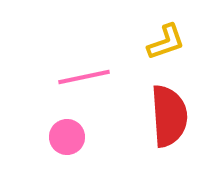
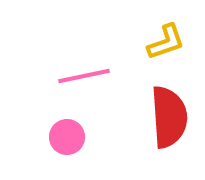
pink line: moved 1 px up
red semicircle: moved 1 px down
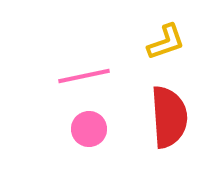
pink circle: moved 22 px right, 8 px up
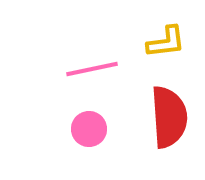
yellow L-shape: rotated 12 degrees clockwise
pink line: moved 8 px right, 7 px up
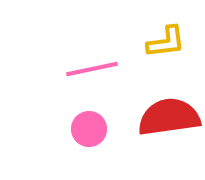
red semicircle: rotated 94 degrees counterclockwise
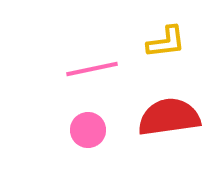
pink circle: moved 1 px left, 1 px down
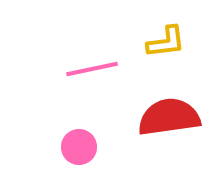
pink circle: moved 9 px left, 17 px down
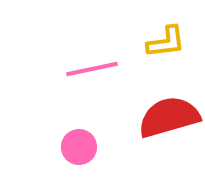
red semicircle: rotated 8 degrees counterclockwise
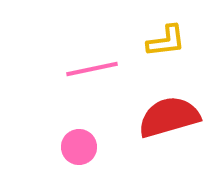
yellow L-shape: moved 1 px up
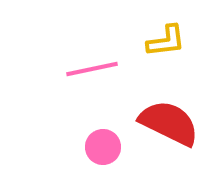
red semicircle: moved 6 px down; rotated 42 degrees clockwise
pink circle: moved 24 px right
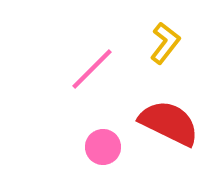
yellow L-shape: moved 1 px left, 2 px down; rotated 45 degrees counterclockwise
pink line: rotated 33 degrees counterclockwise
